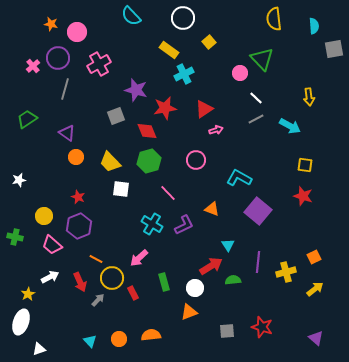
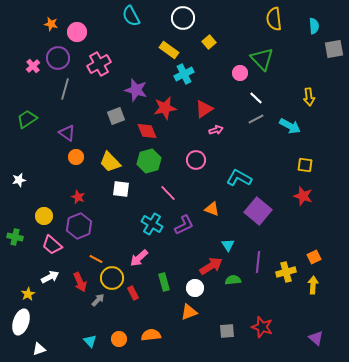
cyan semicircle at (131, 16): rotated 15 degrees clockwise
yellow arrow at (315, 289): moved 2 px left, 4 px up; rotated 48 degrees counterclockwise
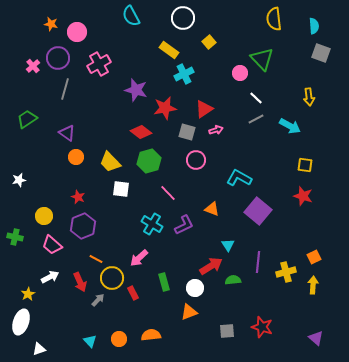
gray square at (334, 49): moved 13 px left, 4 px down; rotated 30 degrees clockwise
gray square at (116, 116): moved 71 px right, 16 px down; rotated 36 degrees clockwise
red diamond at (147, 131): moved 6 px left, 1 px down; rotated 30 degrees counterclockwise
purple hexagon at (79, 226): moved 4 px right
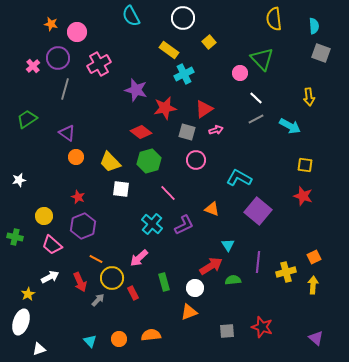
cyan cross at (152, 224): rotated 10 degrees clockwise
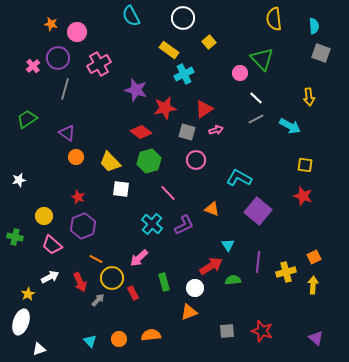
red star at (262, 327): moved 4 px down
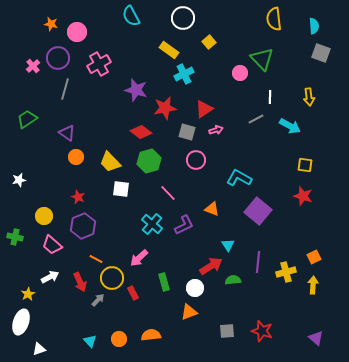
white line at (256, 98): moved 14 px right, 1 px up; rotated 48 degrees clockwise
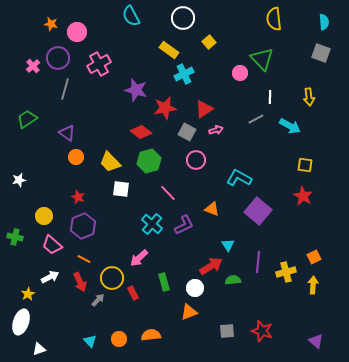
cyan semicircle at (314, 26): moved 10 px right, 4 px up
gray square at (187, 132): rotated 12 degrees clockwise
red star at (303, 196): rotated 12 degrees clockwise
orange line at (96, 259): moved 12 px left
purple triangle at (316, 338): moved 3 px down
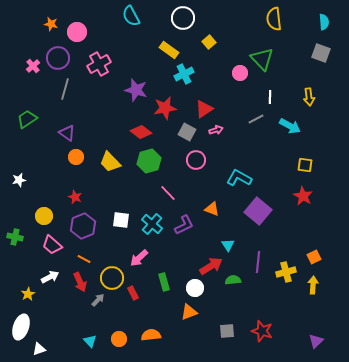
white square at (121, 189): moved 31 px down
red star at (78, 197): moved 3 px left
white ellipse at (21, 322): moved 5 px down
purple triangle at (316, 341): rotated 35 degrees clockwise
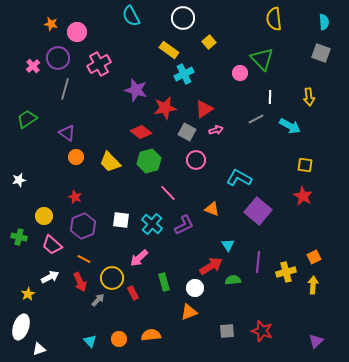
green cross at (15, 237): moved 4 px right
